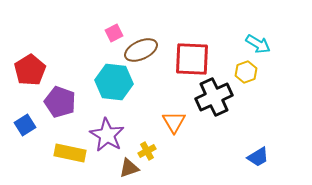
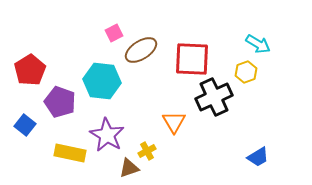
brown ellipse: rotated 8 degrees counterclockwise
cyan hexagon: moved 12 px left, 1 px up
blue square: rotated 20 degrees counterclockwise
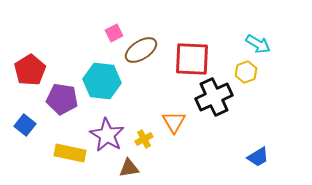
purple pentagon: moved 2 px right, 3 px up; rotated 12 degrees counterclockwise
yellow cross: moved 3 px left, 12 px up
brown triangle: rotated 10 degrees clockwise
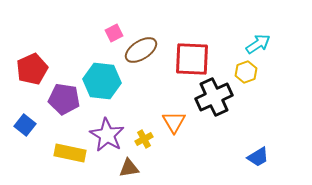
cyan arrow: rotated 65 degrees counterclockwise
red pentagon: moved 2 px right, 1 px up; rotated 8 degrees clockwise
purple pentagon: moved 2 px right
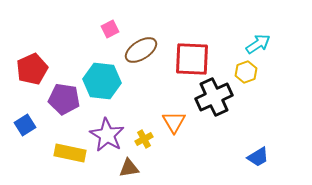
pink square: moved 4 px left, 4 px up
blue square: rotated 20 degrees clockwise
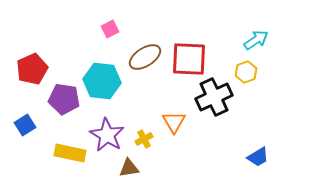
cyan arrow: moved 2 px left, 4 px up
brown ellipse: moved 4 px right, 7 px down
red square: moved 3 px left
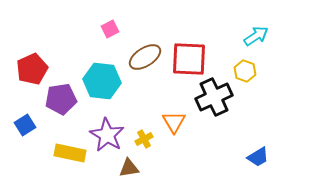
cyan arrow: moved 4 px up
yellow hexagon: moved 1 px left, 1 px up; rotated 20 degrees counterclockwise
purple pentagon: moved 3 px left; rotated 16 degrees counterclockwise
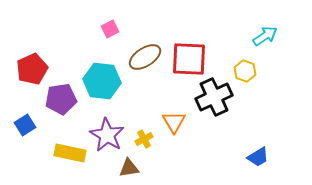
cyan arrow: moved 9 px right
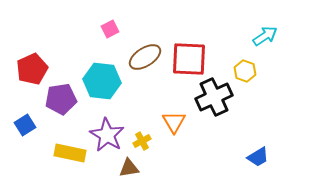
yellow cross: moved 2 px left, 2 px down
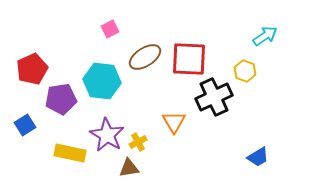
yellow cross: moved 4 px left, 1 px down
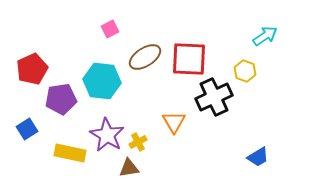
blue square: moved 2 px right, 4 px down
